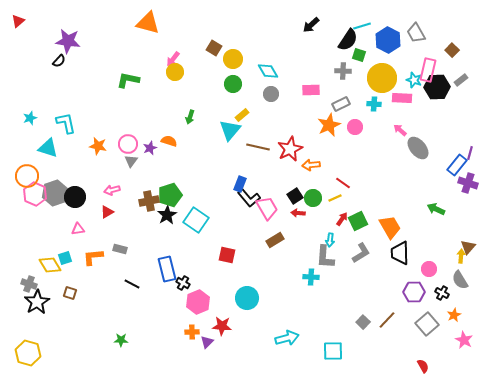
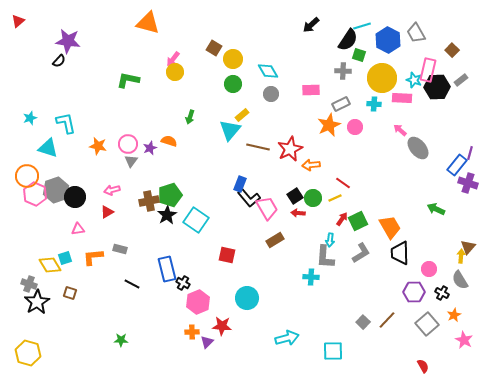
gray hexagon at (55, 193): moved 1 px right, 3 px up
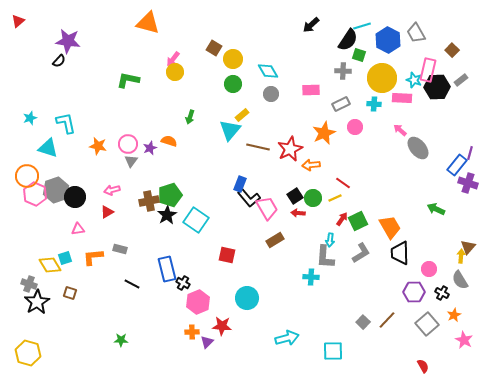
orange star at (329, 125): moved 5 px left, 8 px down
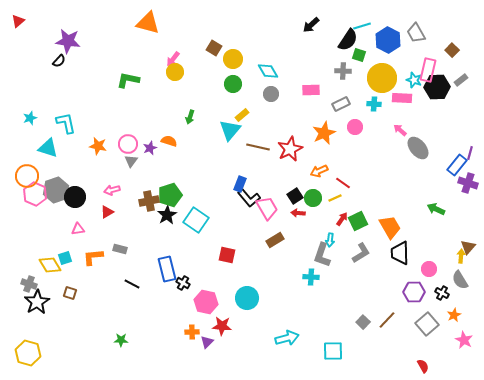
orange arrow at (311, 165): moved 8 px right, 6 px down; rotated 18 degrees counterclockwise
gray L-shape at (325, 257): moved 3 px left, 2 px up; rotated 15 degrees clockwise
pink hexagon at (198, 302): moved 8 px right; rotated 25 degrees counterclockwise
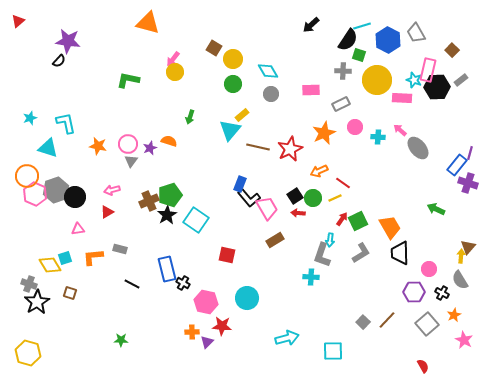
yellow circle at (382, 78): moved 5 px left, 2 px down
cyan cross at (374, 104): moved 4 px right, 33 px down
brown cross at (149, 201): rotated 12 degrees counterclockwise
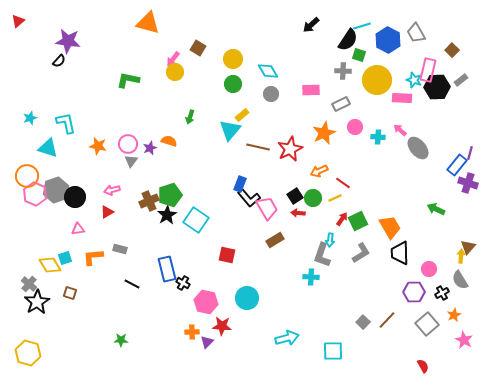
brown square at (214, 48): moved 16 px left
gray cross at (29, 284): rotated 21 degrees clockwise
black cross at (442, 293): rotated 32 degrees clockwise
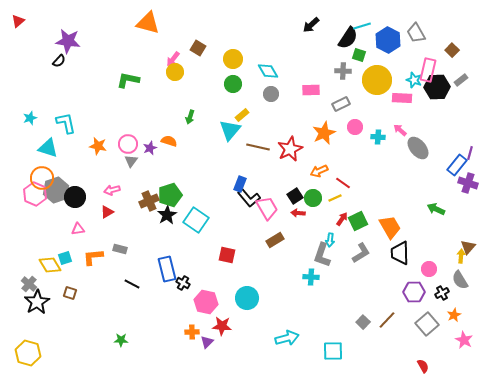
black semicircle at (348, 40): moved 2 px up
orange circle at (27, 176): moved 15 px right, 2 px down
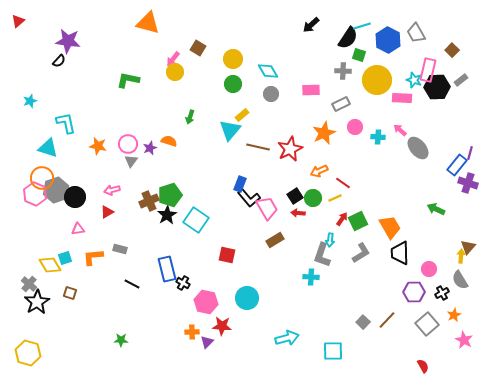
cyan star at (30, 118): moved 17 px up
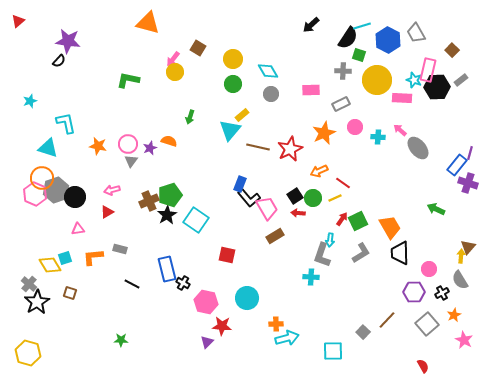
brown rectangle at (275, 240): moved 4 px up
gray square at (363, 322): moved 10 px down
orange cross at (192, 332): moved 84 px right, 8 px up
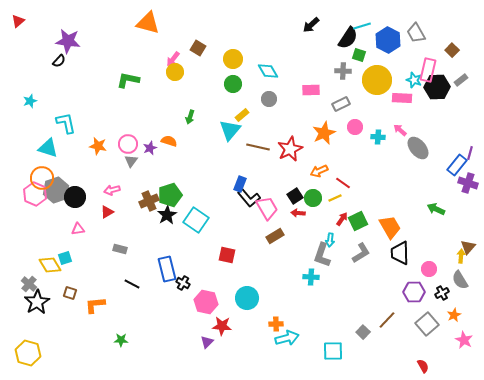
gray circle at (271, 94): moved 2 px left, 5 px down
orange L-shape at (93, 257): moved 2 px right, 48 px down
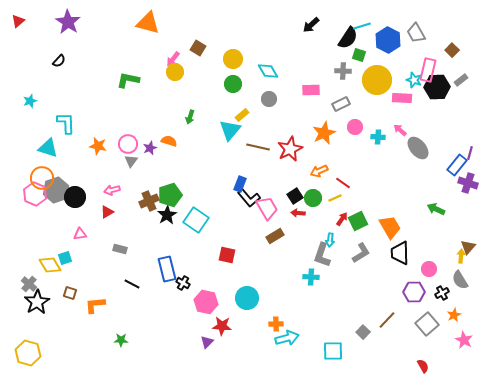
purple star at (68, 41): moved 19 px up; rotated 25 degrees clockwise
cyan L-shape at (66, 123): rotated 10 degrees clockwise
pink triangle at (78, 229): moved 2 px right, 5 px down
